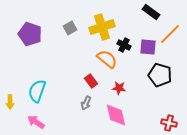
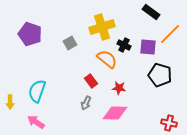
gray square: moved 15 px down
pink diamond: moved 1 px left, 2 px up; rotated 75 degrees counterclockwise
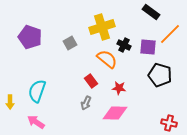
purple pentagon: moved 3 px down
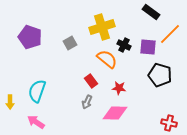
gray arrow: moved 1 px right, 1 px up
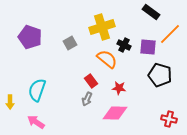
cyan semicircle: moved 1 px up
gray arrow: moved 3 px up
red cross: moved 4 px up
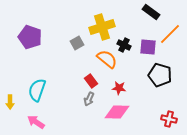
gray square: moved 7 px right
gray arrow: moved 2 px right
pink diamond: moved 2 px right, 1 px up
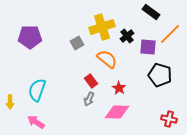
purple pentagon: rotated 20 degrees counterclockwise
black cross: moved 3 px right, 9 px up; rotated 24 degrees clockwise
red star: rotated 24 degrees clockwise
